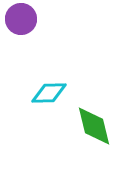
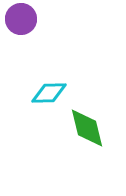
green diamond: moved 7 px left, 2 px down
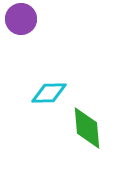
green diamond: rotated 9 degrees clockwise
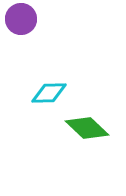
green diamond: rotated 42 degrees counterclockwise
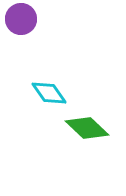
cyan diamond: rotated 57 degrees clockwise
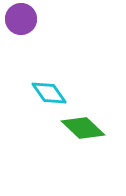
green diamond: moved 4 px left
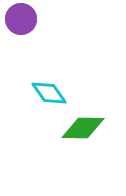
green diamond: rotated 42 degrees counterclockwise
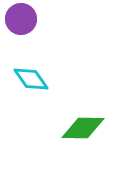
cyan diamond: moved 18 px left, 14 px up
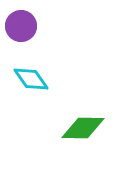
purple circle: moved 7 px down
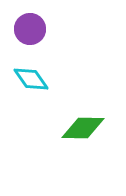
purple circle: moved 9 px right, 3 px down
